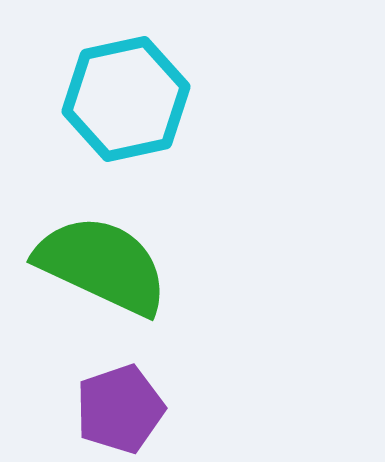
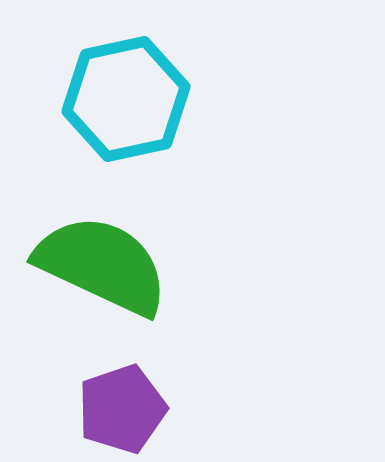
purple pentagon: moved 2 px right
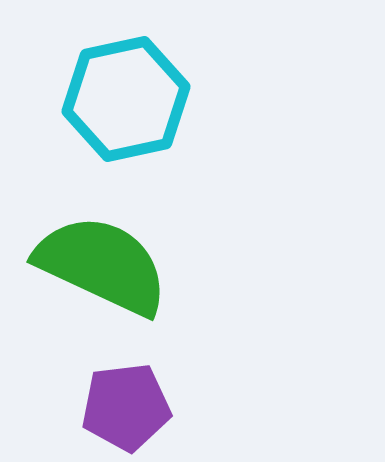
purple pentagon: moved 4 px right, 2 px up; rotated 12 degrees clockwise
